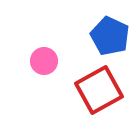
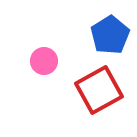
blue pentagon: moved 1 px up; rotated 15 degrees clockwise
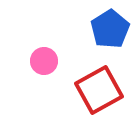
blue pentagon: moved 6 px up
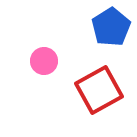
blue pentagon: moved 1 px right, 2 px up
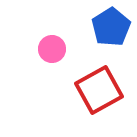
pink circle: moved 8 px right, 12 px up
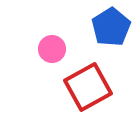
red square: moved 11 px left, 3 px up
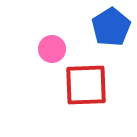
red square: moved 2 px left, 2 px up; rotated 27 degrees clockwise
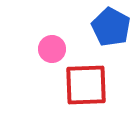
blue pentagon: rotated 12 degrees counterclockwise
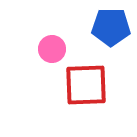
blue pentagon: rotated 27 degrees counterclockwise
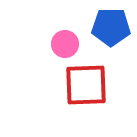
pink circle: moved 13 px right, 5 px up
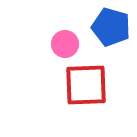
blue pentagon: rotated 15 degrees clockwise
